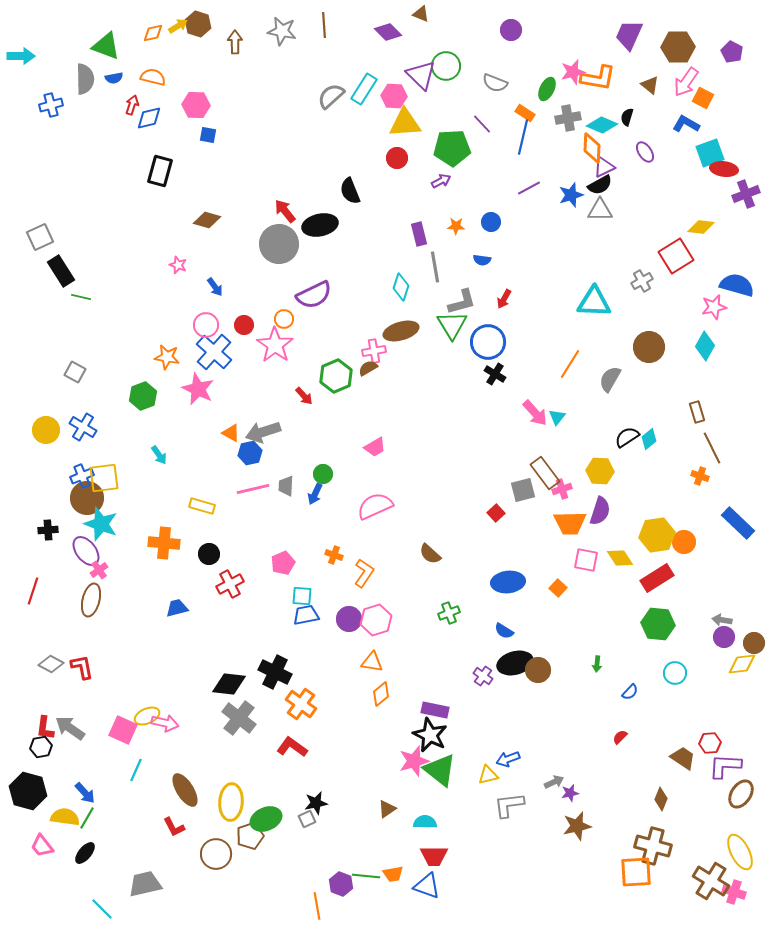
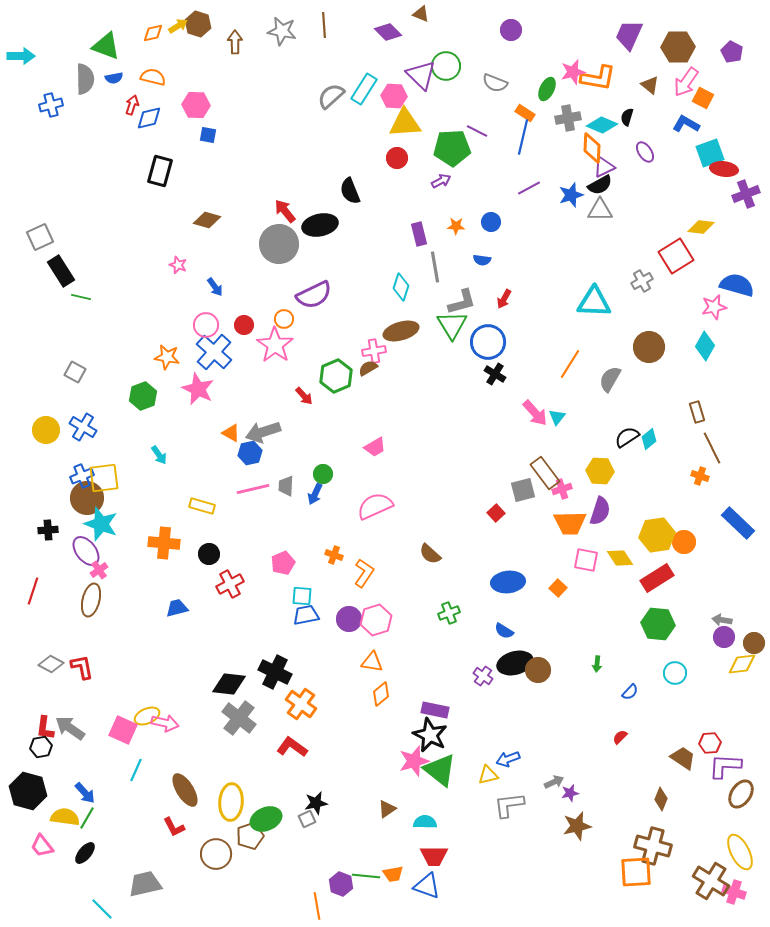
purple line at (482, 124): moved 5 px left, 7 px down; rotated 20 degrees counterclockwise
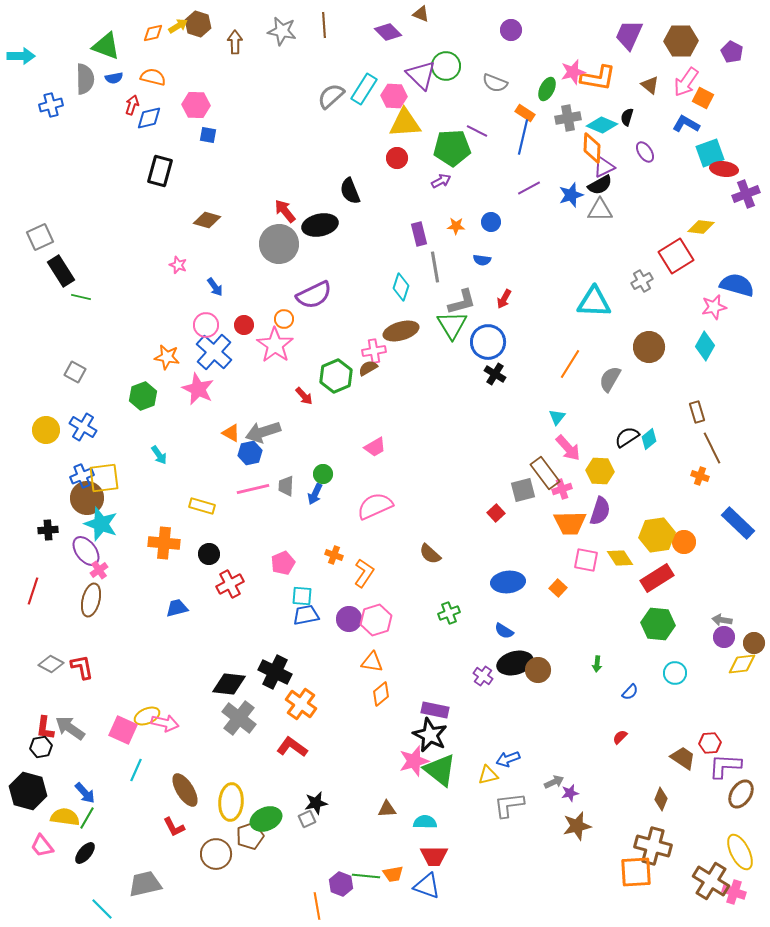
brown hexagon at (678, 47): moved 3 px right, 6 px up
pink arrow at (535, 413): moved 33 px right, 35 px down
brown triangle at (387, 809): rotated 30 degrees clockwise
